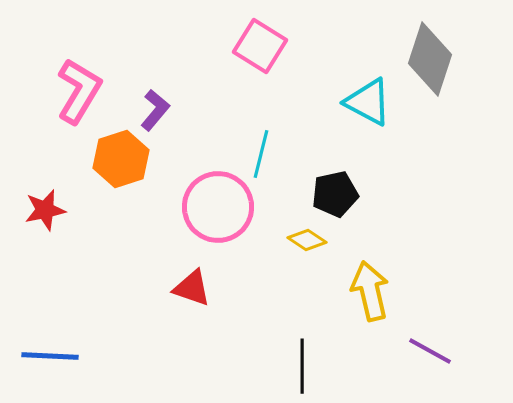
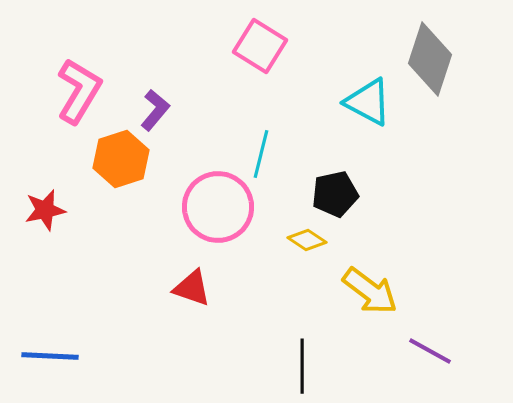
yellow arrow: rotated 140 degrees clockwise
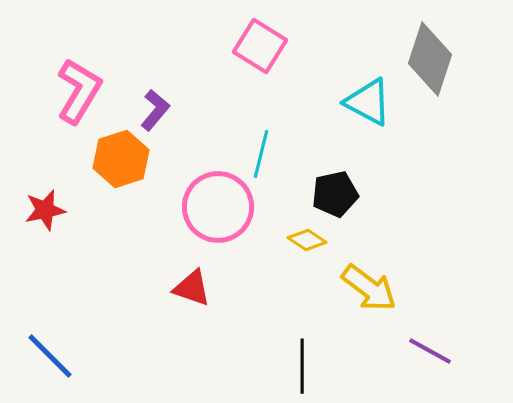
yellow arrow: moved 1 px left, 3 px up
blue line: rotated 42 degrees clockwise
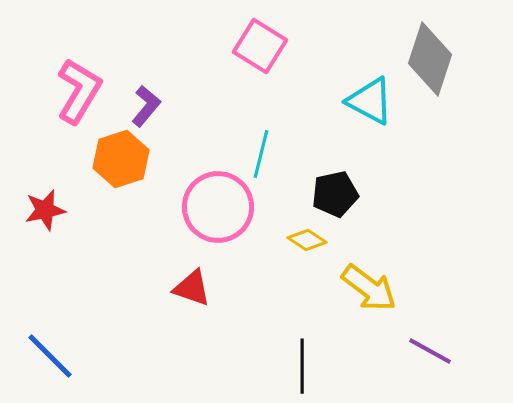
cyan triangle: moved 2 px right, 1 px up
purple L-shape: moved 9 px left, 4 px up
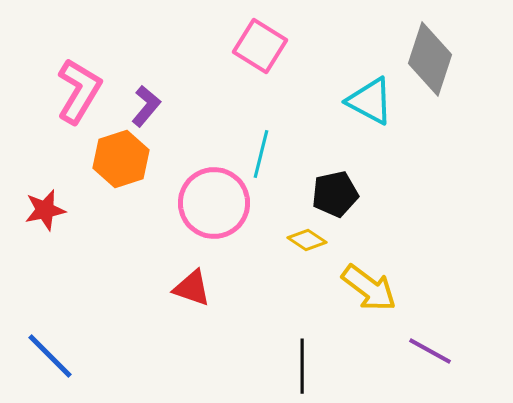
pink circle: moved 4 px left, 4 px up
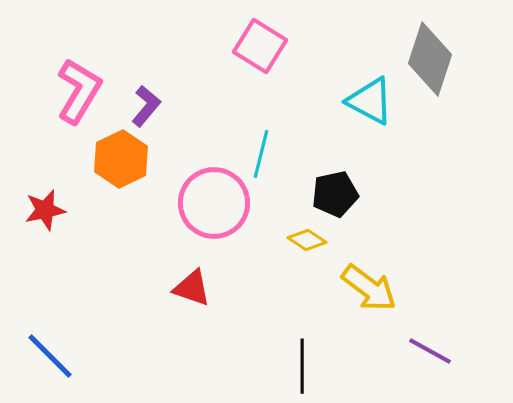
orange hexagon: rotated 8 degrees counterclockwise
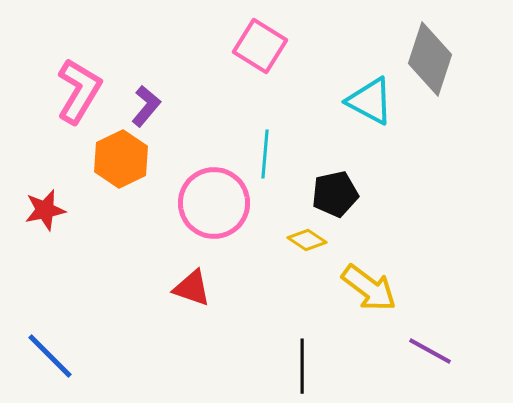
cyan line: moved 4 px right; rotated 9 degrees counterclockwise
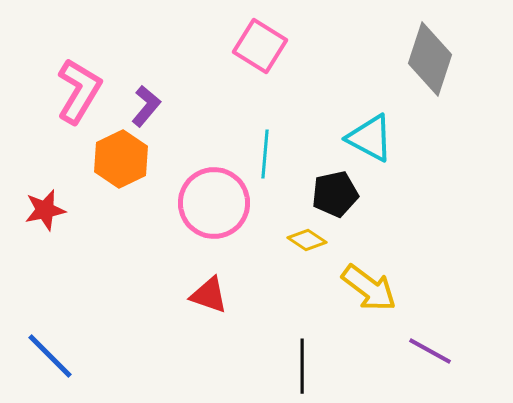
cyan triangle: moved 37 px down
red triangle: moved 17 px right, 7 px down
